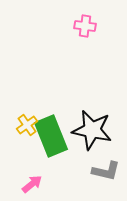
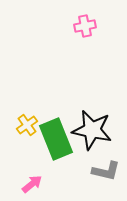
pink cross: rotated 20 degrees counterclockwise
green rectangle: moved 5 px right, 3 px down
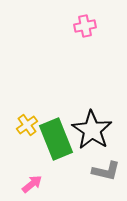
black star: rotated 21 degrees clockwise
